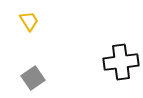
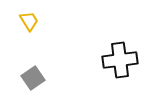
black cross: moved 1 px left, 2 px up
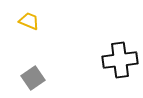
yellow trapezoid: rotated 35 degrees counterclockwise
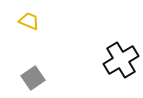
black cross: moved 1 px right; rotated 24 degrees counterclockwise
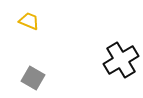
gray square: rotated 25 degrees counterclockwise
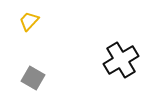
yellow trapezoid: rotated 70 degrees counterclockwise
